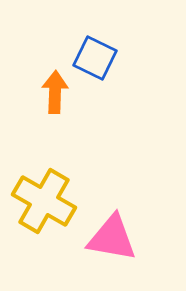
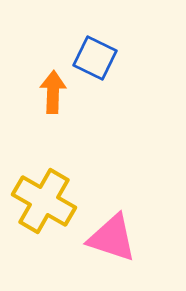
orange arrow: moved 2 px left
pink triangle: rotated 8 degrees clockwise
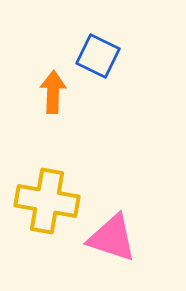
blue square: moved 3 px right, 2 px up
yellow cross: moved 3 px right; rotated 20 degrees counterclockwise
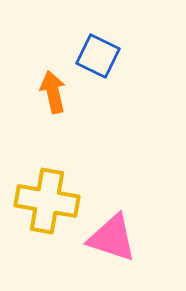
orange arrow: rotated 15 degrees counterclockwise
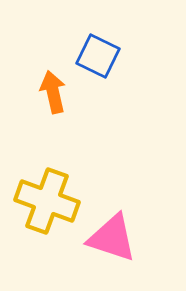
yellow cross: rotated 10 degrees clockwise
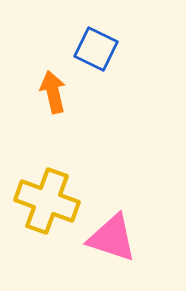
blue square: moved 2 px left, 7 px up
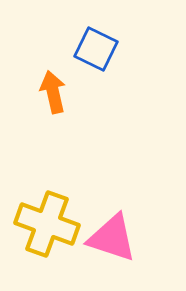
yellow cross: moved 23 px down
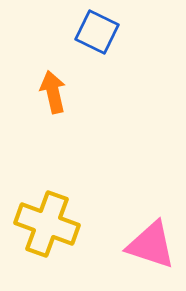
blue square: moved 1 px right, 17 px up
pink triangle: moved 39 px right, 7 px down
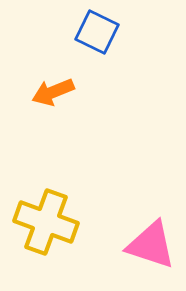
orange arrow: rotated 99 degrees counterclockwise
yellow cross: moved 1 px left, 2 px up
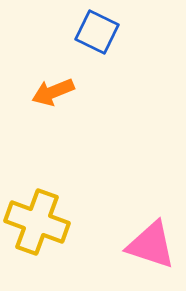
yellow cross: moved 9 px left
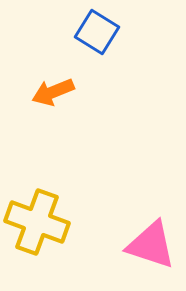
blue square: rotated 6 degrees clockwise
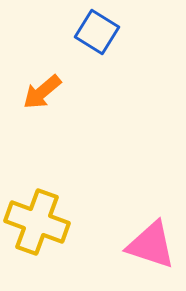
orange arrow: moved 11 px left; rotated 18 degrees counterclockwise
